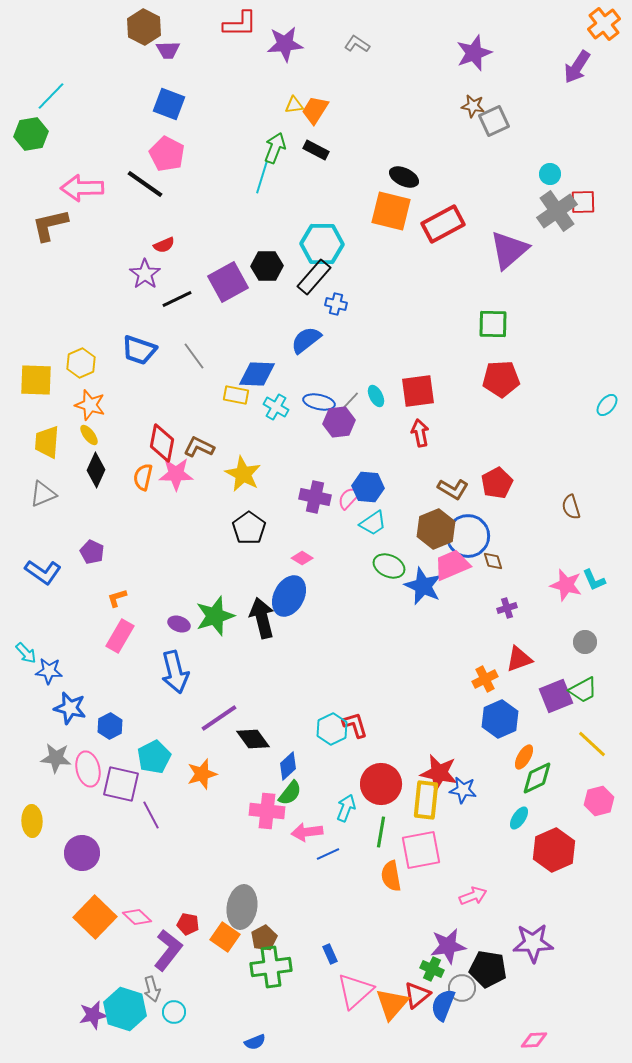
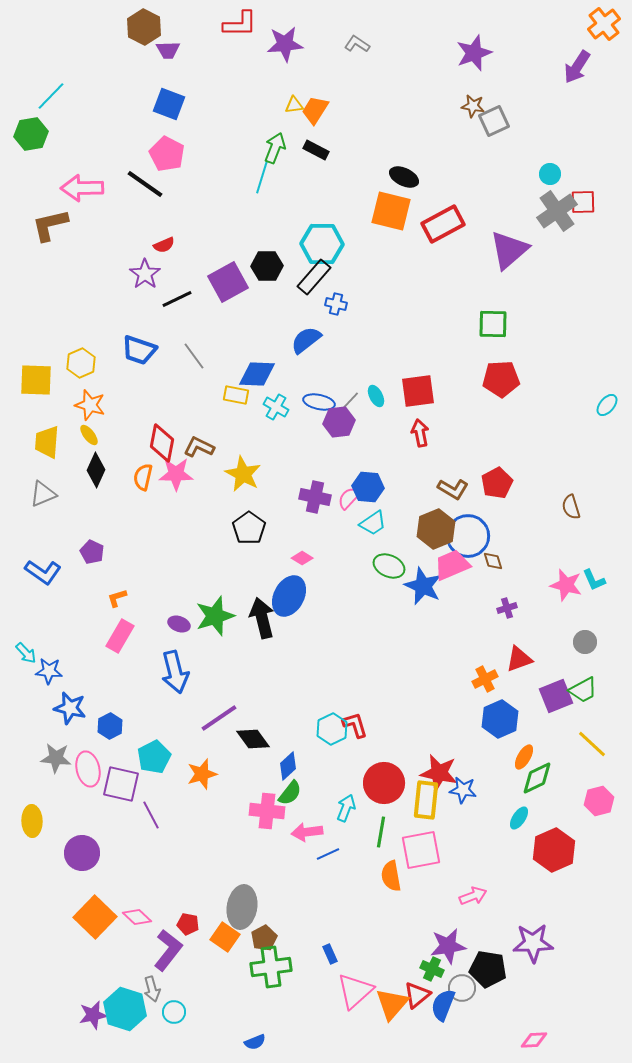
red circle at (381, 784): moved 3 px right, 1 px up
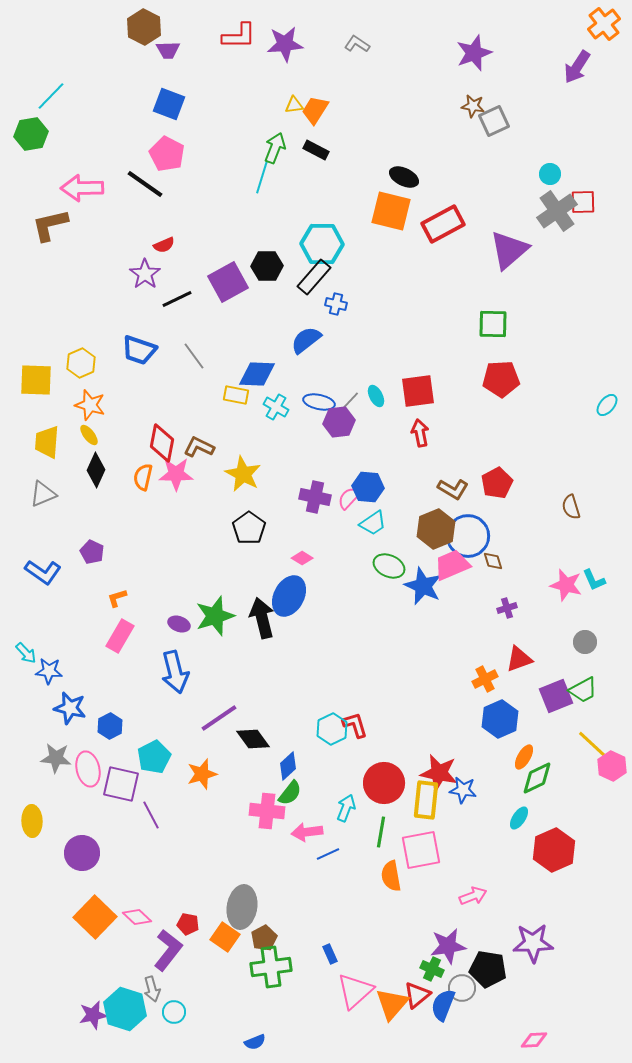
red L-shape at (240, 24): moved 1 px left, 12 px down
pink hexagon at (599, 801): moved 13 px right, 35 px up; rotated 20 degrees counterclockwise
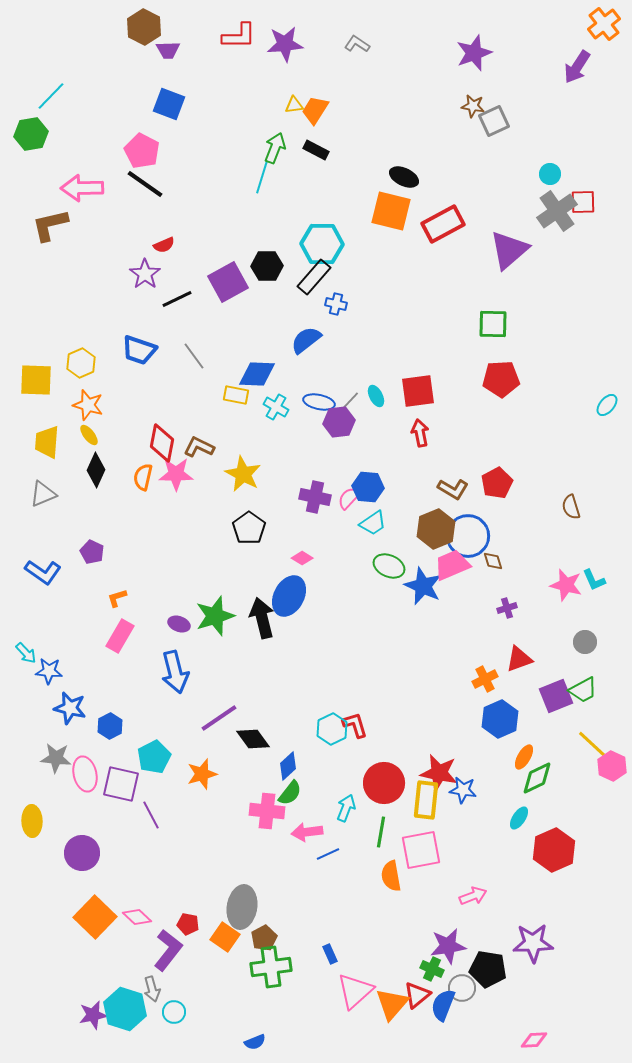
pink pentagon at (167, 154): moved 25 px left, 3 px up
orange star at (90, 405): moved 2 px left
pink ellipse at (88, 769): moved 3 px left, 5 px down
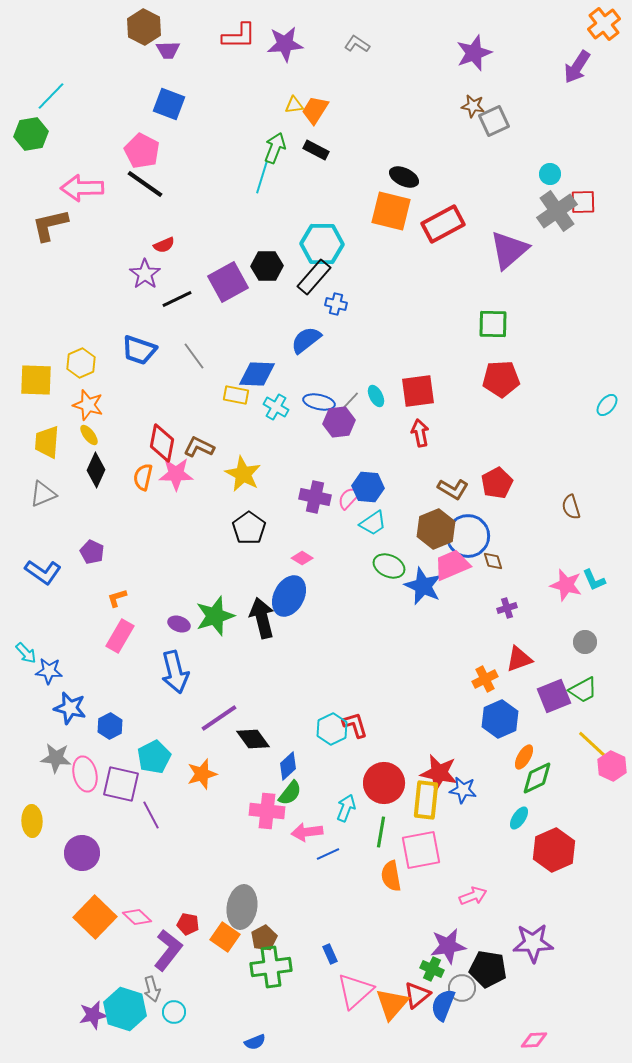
purple square at (556, 696): moved 2 px left
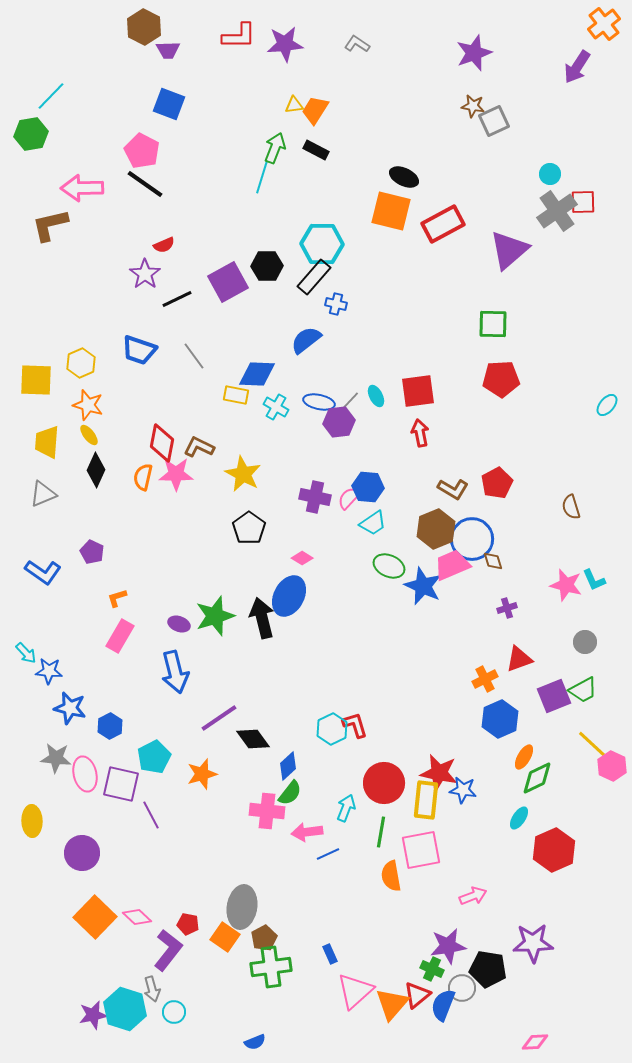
blue circle at (468, 536): moved 4 px right, 3 px down
pink diamond at (534, 1040): moved 1 px right, 2 px down
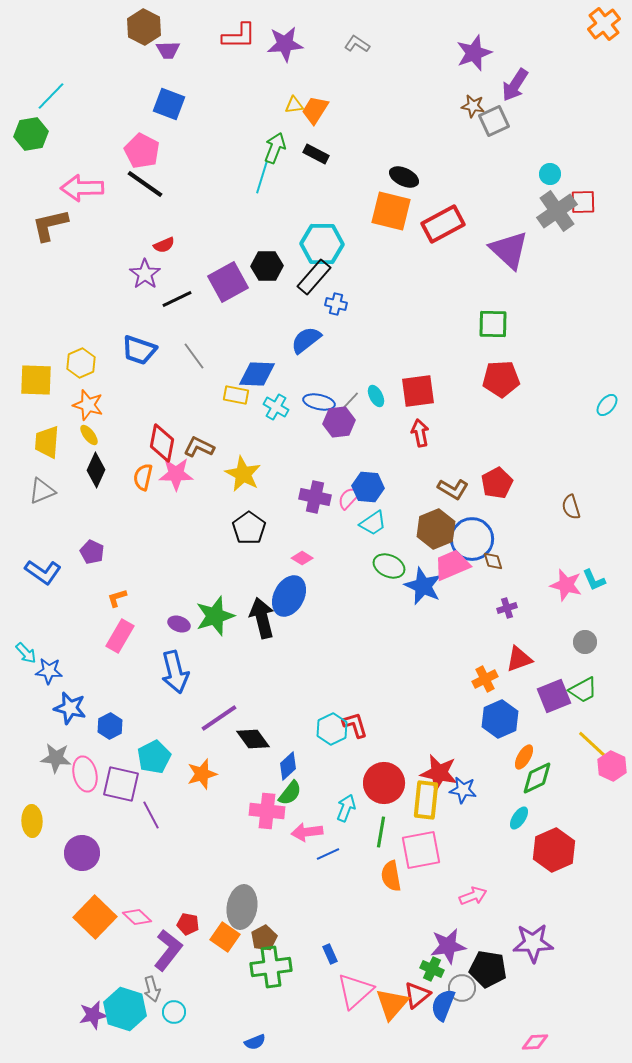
purple arrow at (577, 67): moved 62 px left, 18 px down
black rectangle at (316, 150): moved 4 px down
purple triangle at (509, 250): rotated 36 degrees counterclockwise
gray triangle at (43, 494): moved 1 px left, 3 px up
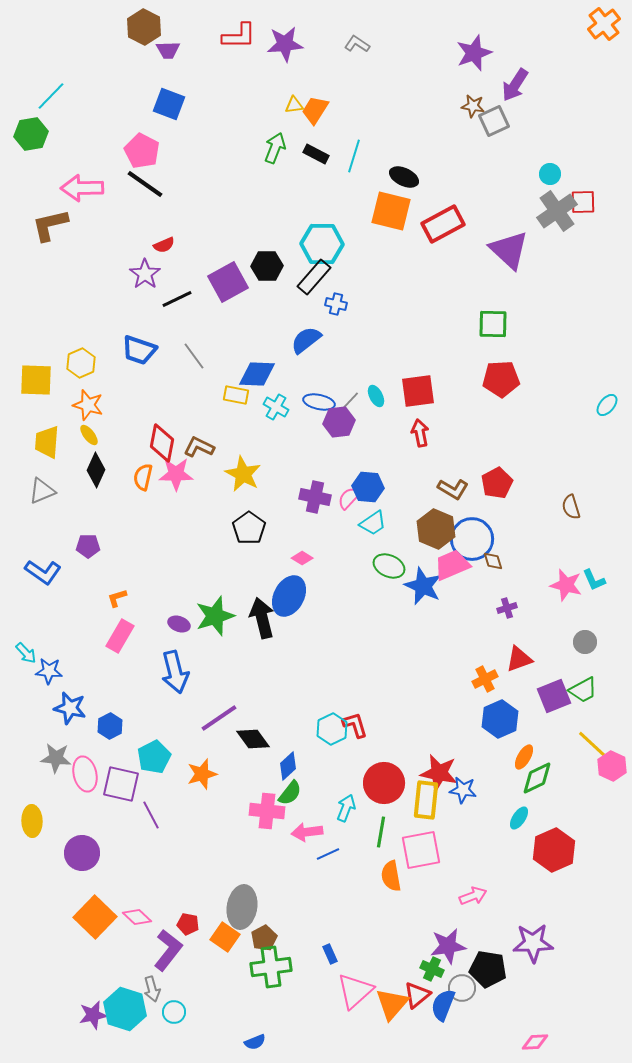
cyan line at (262, 177): moved 92 px right, 21 px up
brown hexagon at (436, 529): rotated 15 degrees counterclockwise
purple pentagon at (92, 552): moved 4 px left, 6 px up; rotated 25 degrees counterclockwise
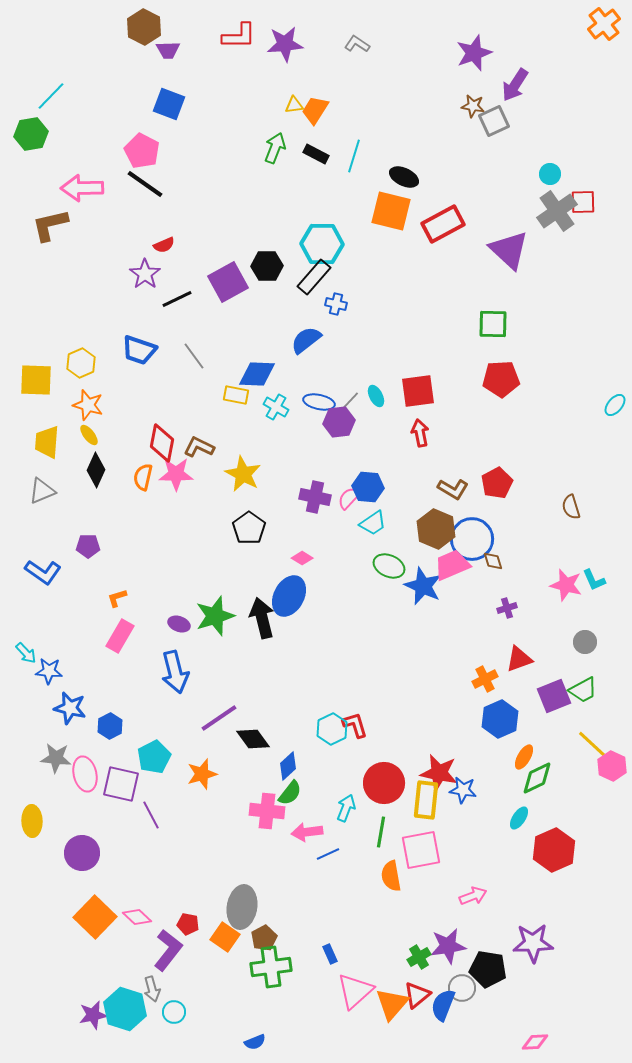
cyan ellipse at (607, 405): moved 8 px right
green cross at (432, 969): moved 13 px left, 12 px up; rotated 35 degrees clockwise
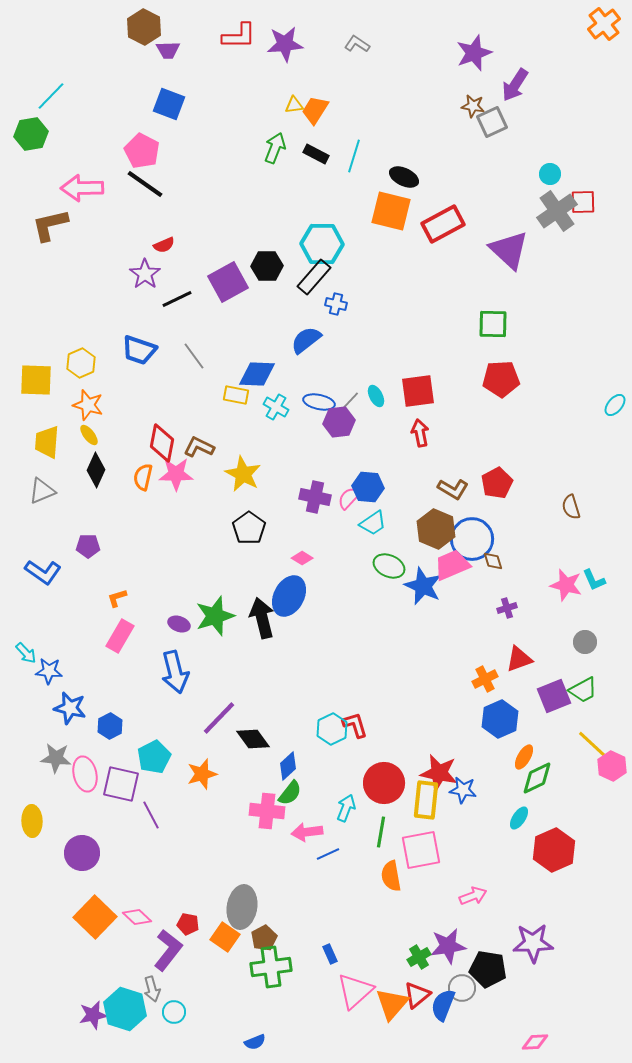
gray square at (494, 121): moved 2 px left, 1 px down
purple line at (219, 718): rotated 12 degrees counterclockwise
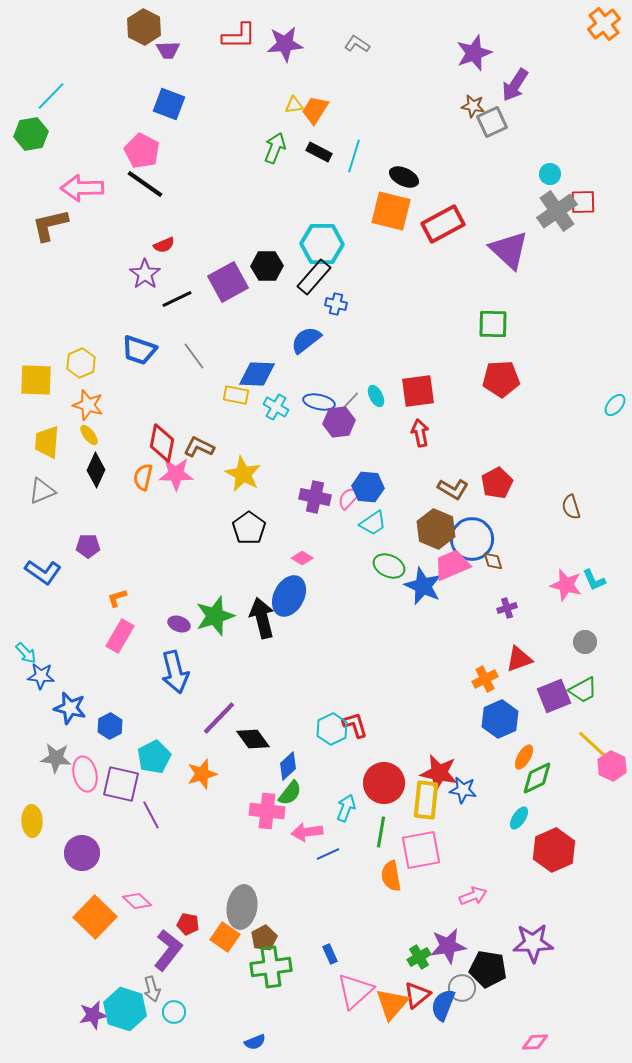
black rectangle at (316, 154): moved 3 px right, 2 px up
blue star at (49, 671): moved 8 px left, 5 px down
pink diamond at (137, 917): moved 16 px up
